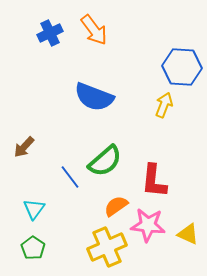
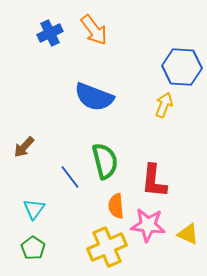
green semicircle: rotated 63 degrees counterclockwise
orange semicircle: rotated 60 degrees counterclockwise
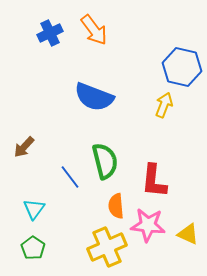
blue hexagon: rotated 9 degrees clockwise
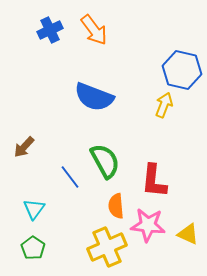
blue cross: moved 3 px up
blue hexagon: moved 3 px down
green semicircle: rotated 15 degrees counterclockwise
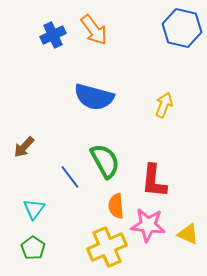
blue cross: moved 3 px right, 5 px down
blue hexagon: moved 42 px up
blue semicircle: rotated 6 degrees counterclockwise
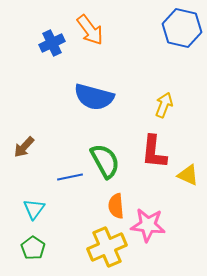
orange arrow: moved 4 px left
blue cross: moved 1 px left, 8 px down
blue line: rotated 65 degrees counterclockwise
red L-shape: moved 29 px up
yellow triangle: moved 59 px up
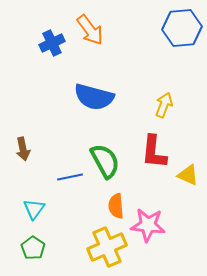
blue hexagon: rotated 18 degrees counterclockwise
brown arrow: moved 1 px left, 2 px down; rotated 55 degrees counterclockwise
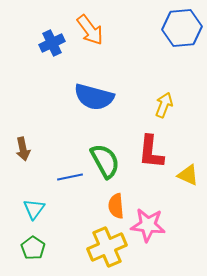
red L-shape: moved 3 px left
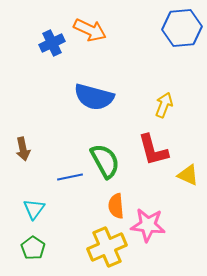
orange arrow: rotated 28 degrees counterclockwise
red L-shape: moved 2 px right, 2 px up; rotated 21 degrees counterclockwise
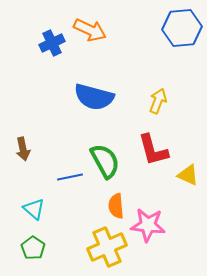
yellow arrow: moved 6 px left, 4 px up
cyan triangle: rotated 25 degrees counterclockwise
